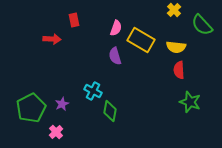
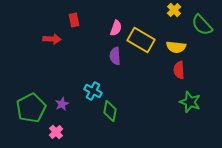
purple semicircle: rotated 12 degrees clockwise
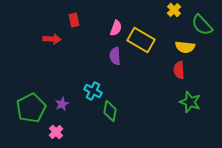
yellow semicircle: moved 9 px right
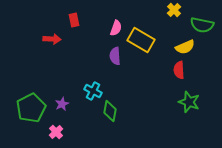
green semicircle: rotated 35 degrees counterclockwise
yellow semicircle: rotated 30 degrees counterclockwise
green star: moved 1 px left
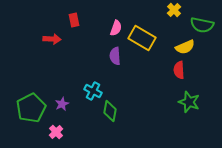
yellow rectangle: moved 1 px right, 2 px up
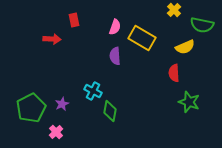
pink semicircle: moved 1 px left, 1 px up
red semicircle: moved 5 px left, 3 px down
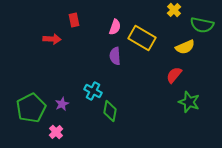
red semicircle: moved 2 px down; rotated 42 degrees clockwise
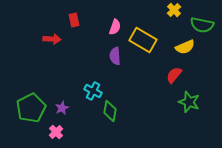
yellow rectangle: moved 1 px right, 2 px down
purple star: moved 4 px down
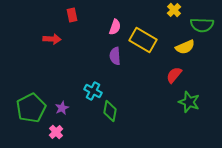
red rectangle: moved 2 px left, 5 px up
green semicircle: rotated 10 degrees counterclockwise
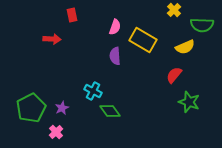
green diamond: rotated 45 degrees counterclockwise
